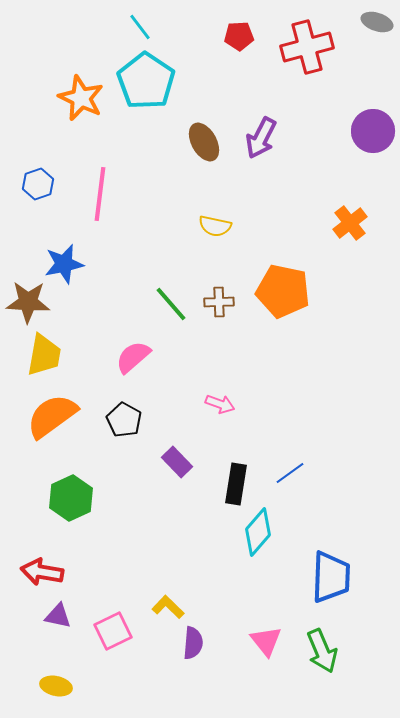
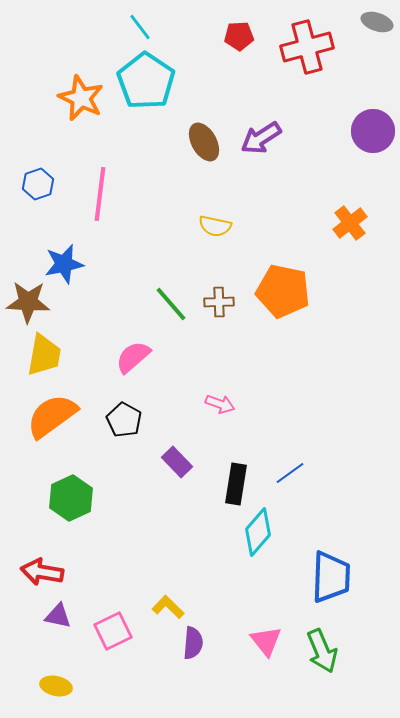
purple arrow: rotated 30 degrees clockwise
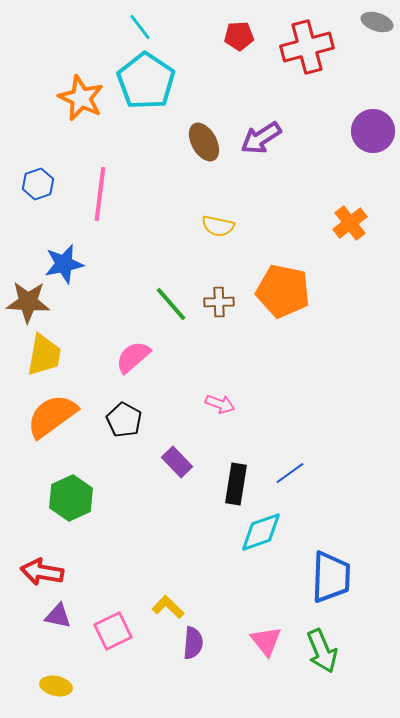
yellow semicircle: moved 3 px right
cyan diamond: moved 3 px right; rotated 30 degrees clockwise
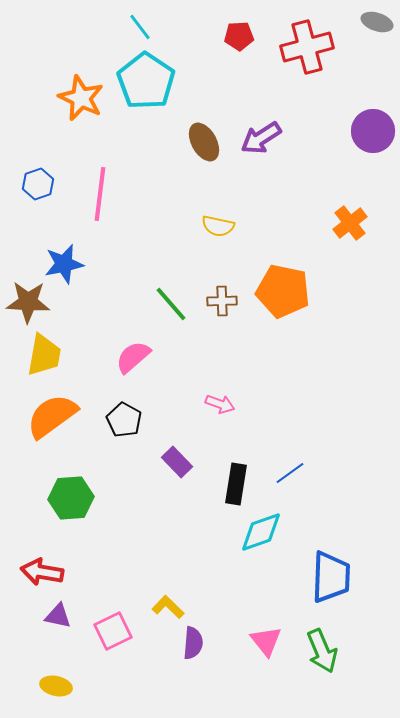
brown cross: moved 3 px right, 1 px up
green hexagon: rotated 21 degrees clockwise
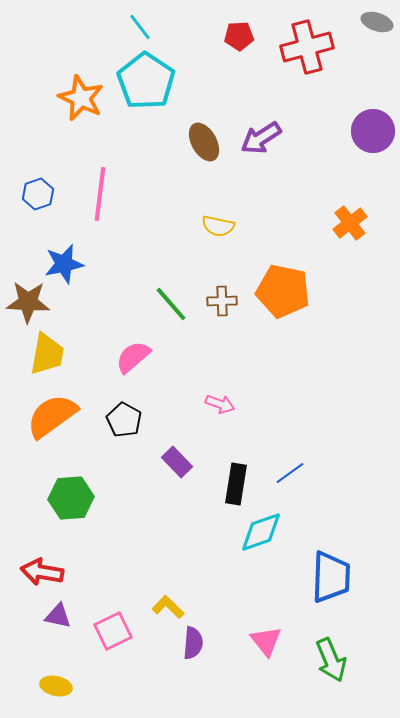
blue hexagon: moved 10 px down
yellow trapezoid: moved 3 px right, 1 px up
green arrow: moved 9 px right, 9 px down
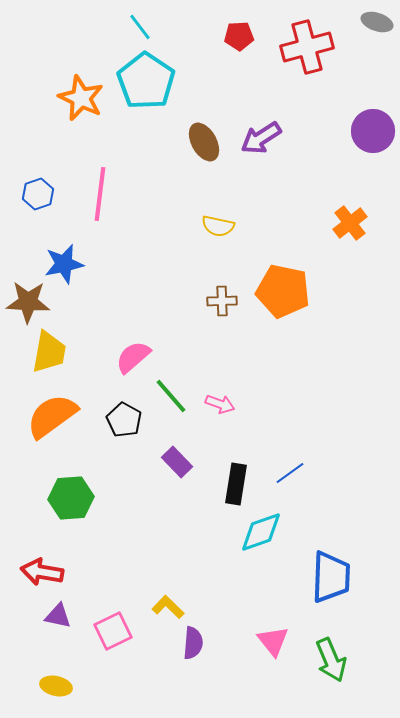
green line: moved 92 px down
yellow trapezoid: moved 2 px right, 2 px up
pink triangle: moved 7 px right
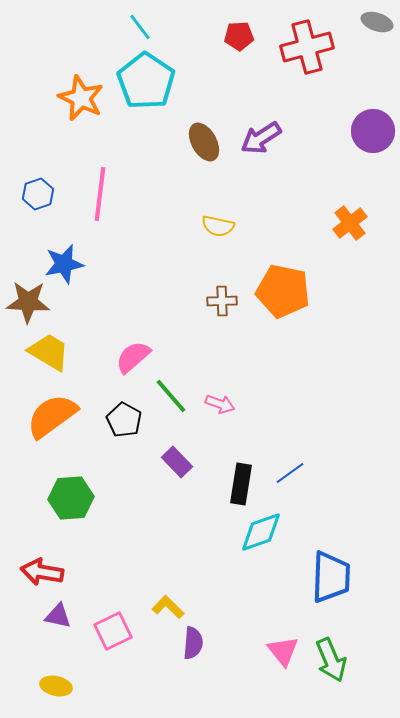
yellow trapezoid: rotated 69 degrees counterclockwise
black rectangle: moved 5 px right
pink triangle: moved 10 px right, 10 px down
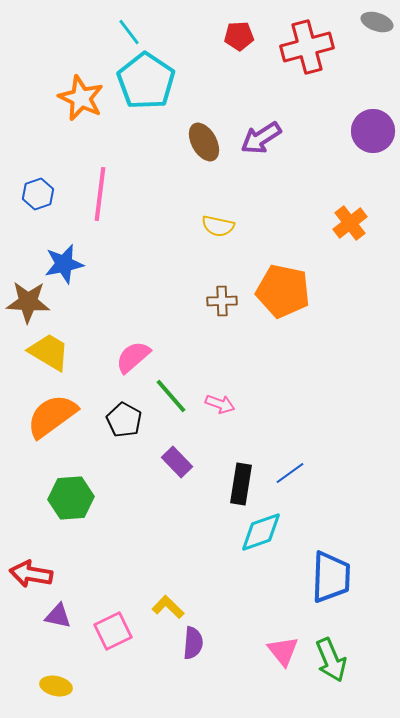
cyan line: moved 11 px left, 5 px down
red arrow: moved 11 px left, 2 px down
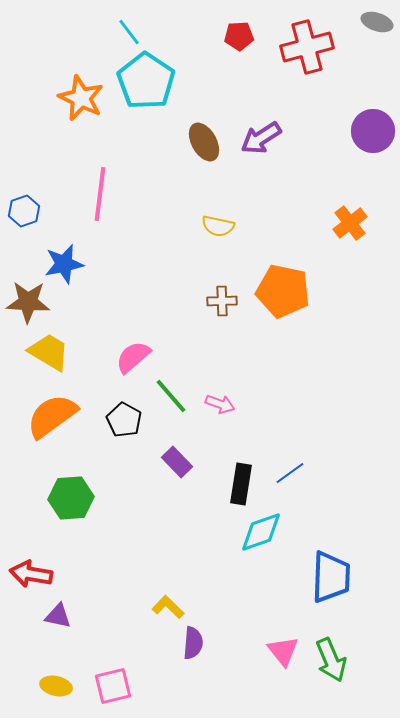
blue hexagon: moved 14 px left, 17 px down
pink square: moved 55 px down; rotated 12 degrees clockwise
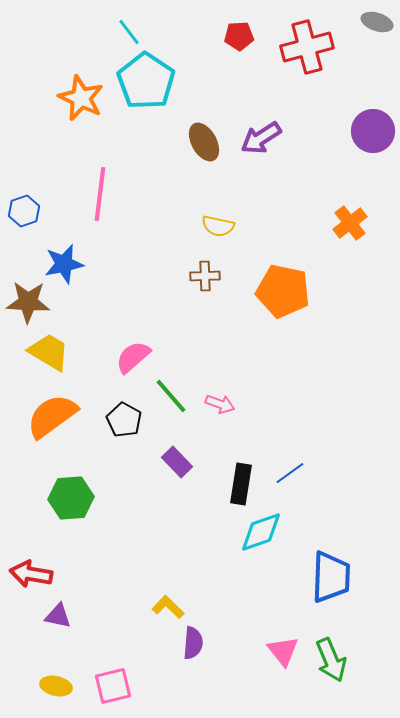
brown cross: moved 17 px left, 25 px up
